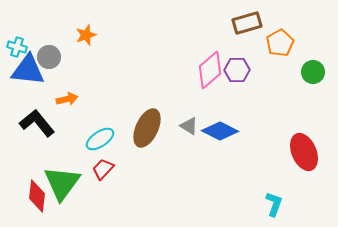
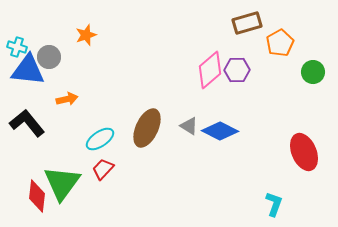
black L-shape: moved 10 px left
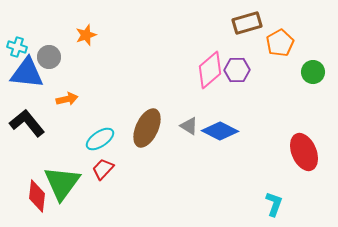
blue triangle: moved 1 px left, 3 px down
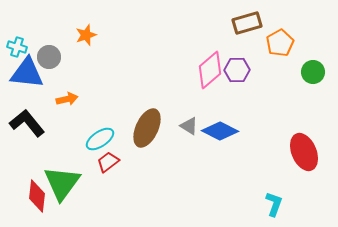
red trapezoid: moved 5 px right, 7 px up; rotated 10 degrees clockwise
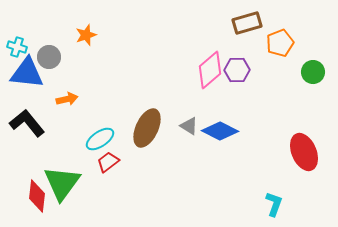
orange pentagon: rotated 8 degrees clockwise
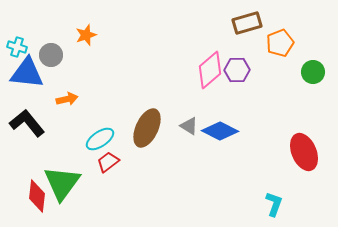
gray circle: moved 2 px right, 2 px up
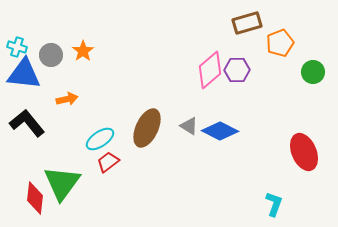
orange star: moved 3 px left, 16 px down; rotated 15 degrees counterclockwise
blue triangle: moved 3 px left, 1 px down
red diamond: moved 2 px left, 2 px down
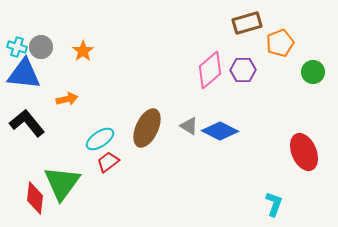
gray circle: moved 10 px left, 8 px up
purple hexagon: moved 6 px right
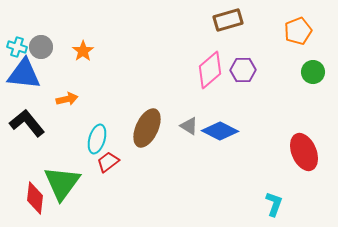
brown rectangle: moved 19 px left, 3 px up
orange pentagon: moved 18 px right, 12 px up
cyan ellipse: moved 3 px left; rotated 40 degrees counterclockwise
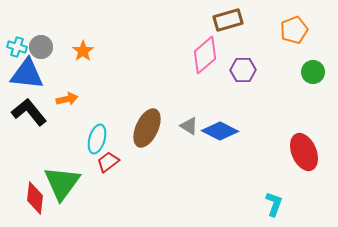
orange pentagon: moved 4 px left, 1 px up
pink diamond: moved 5 px left, 15 px up
blue triangle: moved 3 px right
black L-shape: moved 2 px right, 11 px up
